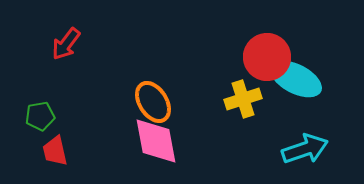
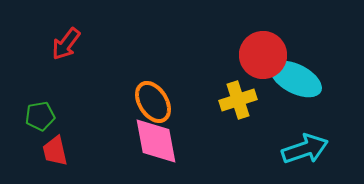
red circle: moved 4 px left, 2 px up
yellow cross: moved 5 px left, 1 px down
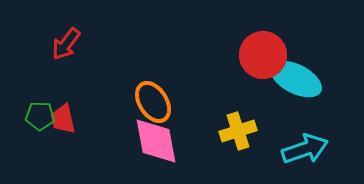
yellow cross: moved 31 px down
green pentagon: rotated 12 degrees clockwise
red trapezoid: moved 8 px right, 32 px up
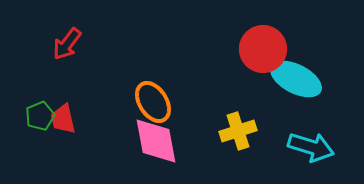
red arrow: moved 1 px right
red circle: moved 6 px up
green pentagon: rotated 24 degrees counterclockwise
cyan arrow: moved 6 px right, 2 px up; rotated 36 degrees clockwise
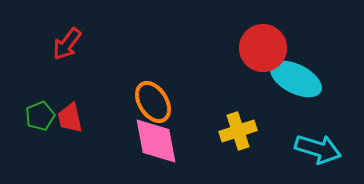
red circle: moved 1 px up
red trapezoid: moved 7 px right, 1 px up
cyan arrow: moved 7 px right, 2 px down
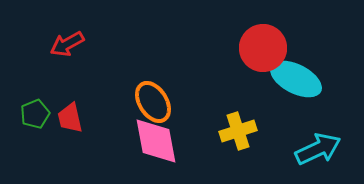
red arrow: rotated 24 degrees clockwise
green pentagon: moved 5 px left, 2 px up
cyan arrow: rotated 42 degrees counterclockwise
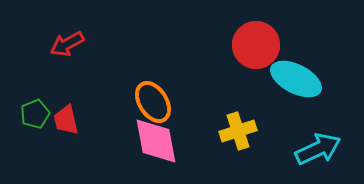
red circle: moved 7 px left, 3 px up
red trapezoid: moved 4 px left, 2 px down
